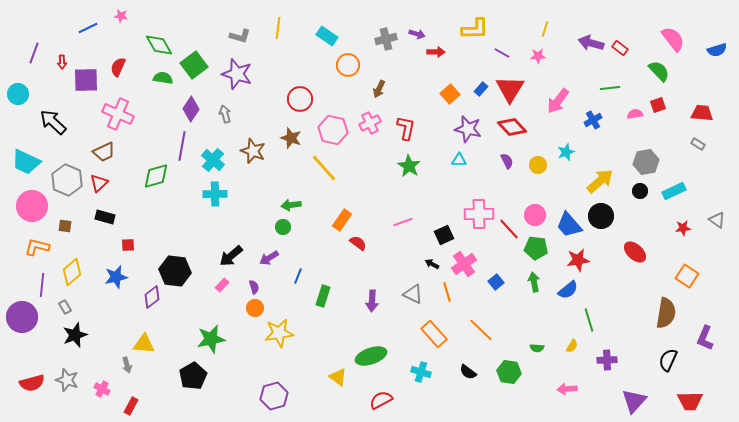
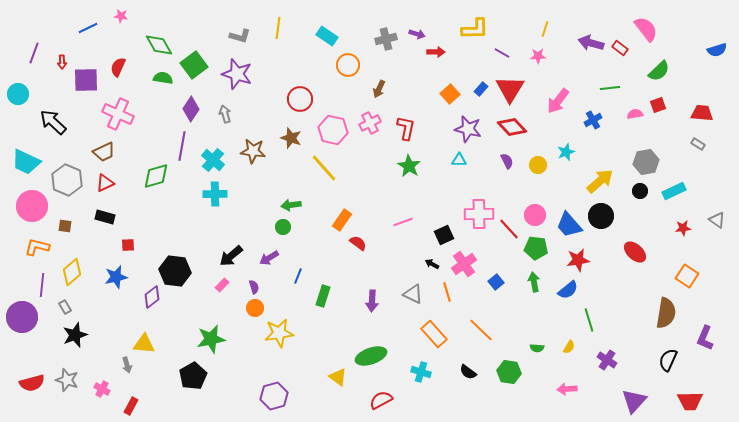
pink semicircle at (673, 39): moved 27 px left, 10 px up
green semicircle at (659, 71): rotated 90 degrees clockwise
brown star at (253, 151): rotated 15 degrees counterclockwise
red triangle at (99, 183): moved 6 px right; rotated 18 degrees clockwise
yellow semicircle at (572, 346): moved 3 px left, 1 px down
purple cross at (607, 360): rotated 36 degrees clockwise
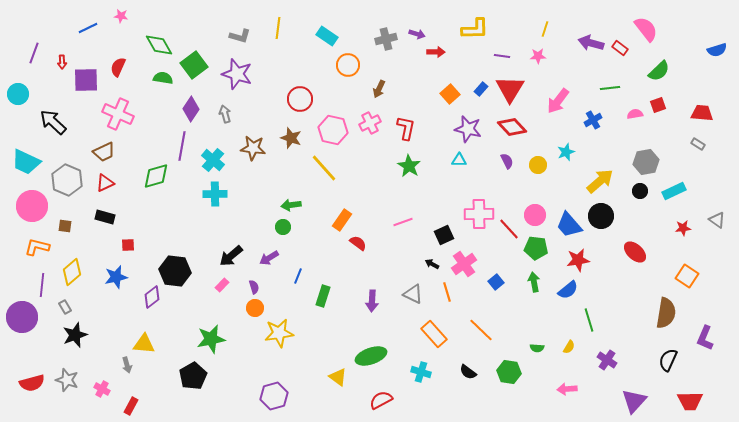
purple line at (502, 53): moved 3 px down; rotated 21 degrees counterclockwise
brown star at (253, 151): moved 3 px up
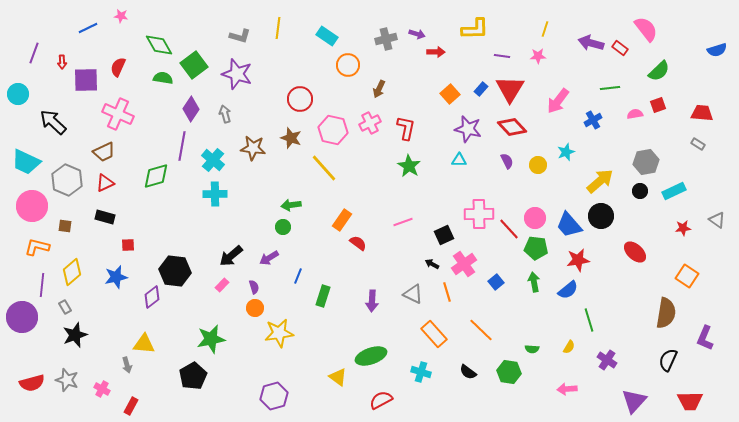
pink circle at (535, 215): moved 3 px down
green semicircle at (537, 348): moved 5 px left, 1 px down
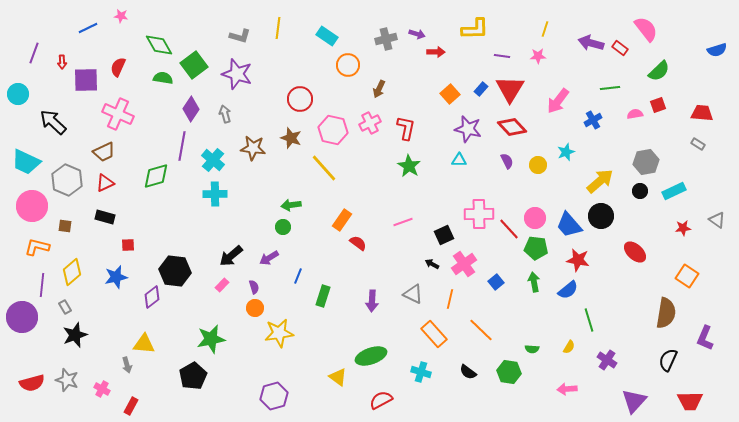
red star at (578, 260): rotated 20 degrees clockwise
orange line at (447, 292): moved 3 px right, 7 px down; rotated 30 degrees clockwise
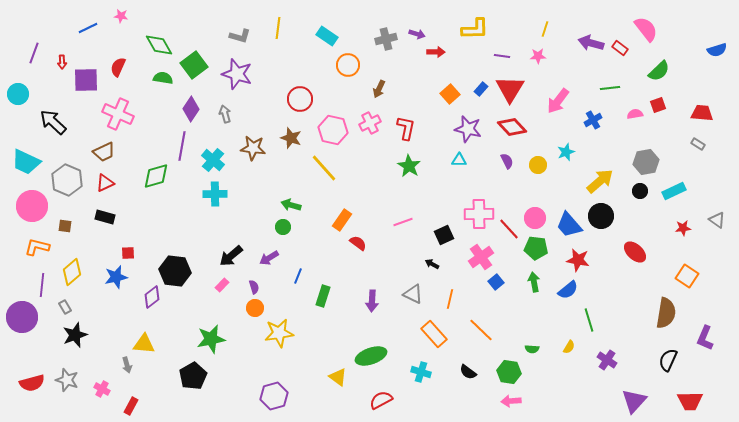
green arrow at (291, 205): rotated 24 degrees clockwise
red square at (128, 245): moved 8 px down
pink cross at (464, 264): moved 17 px right, 7 px up
pink arrow at (567, 389): moved 56 px left, 12 px down
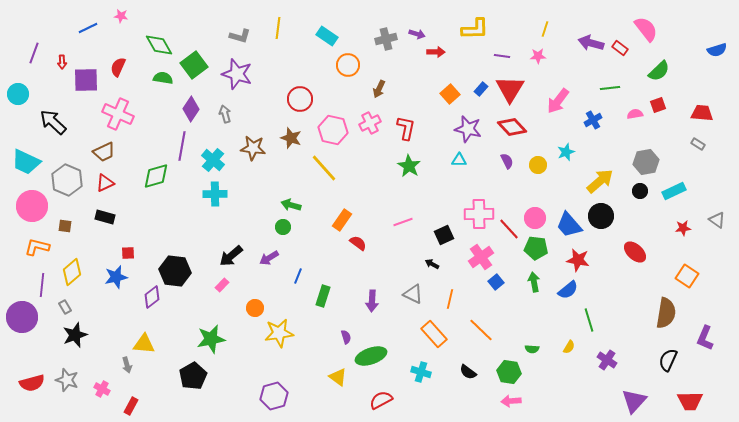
purple semicircle at (254, 287): moved 92 px right, 50 px down
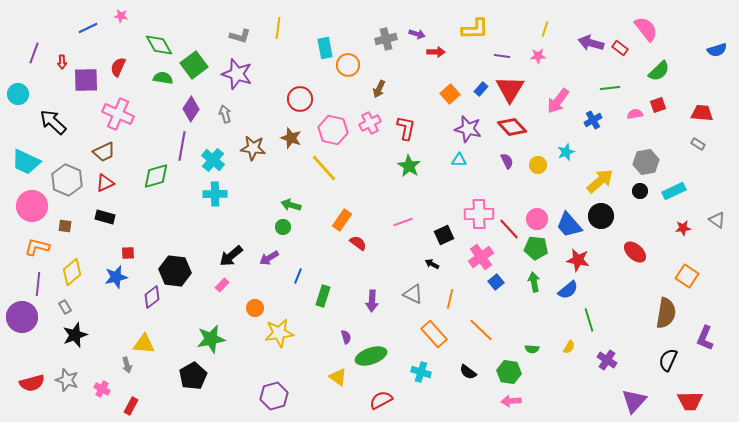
cyan rectangle at (327, 36): moved 2 px left, 12 px down; rotated 45 degrees clockwise
pink circle at (535, 218): moved 2 px right, 1 px down
purple line at (42, 285): moved 4 px left, 1 px up
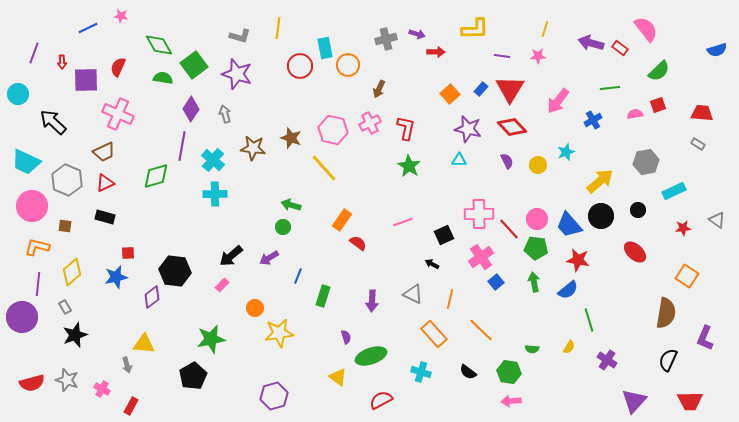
red circle at (300, 99): moved 33 px up
black circle at (640, 191): moved 2 px left, 19 px down
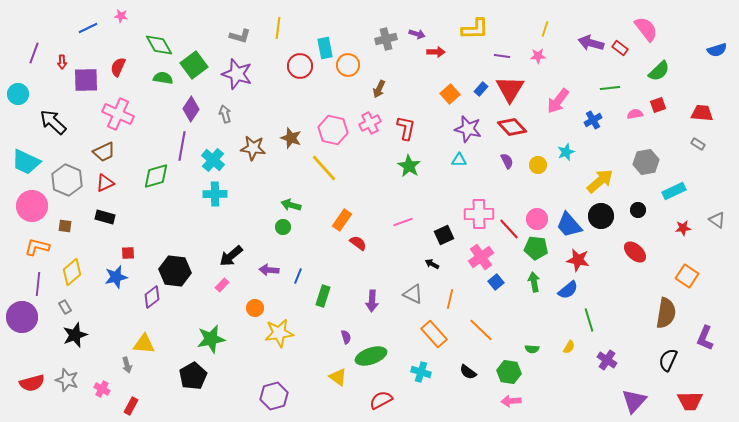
purple arrow at (269, 258): moved 12 px down; rotated 36 degrees clockwise
